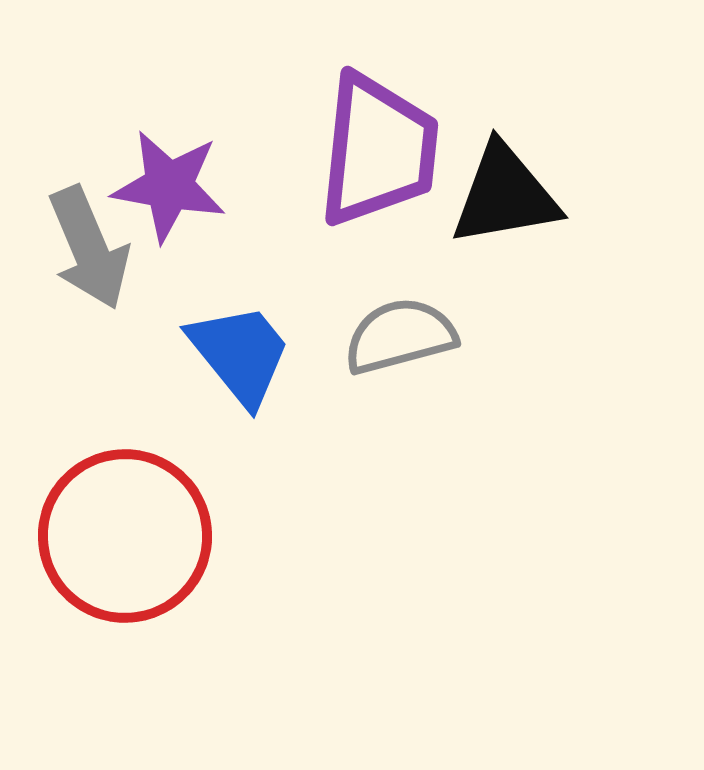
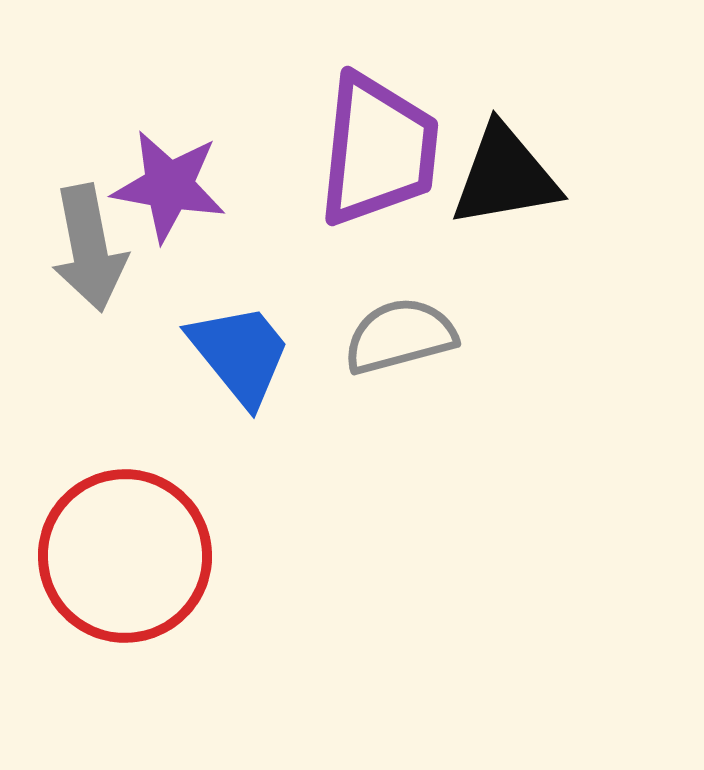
black triangle: moved 19 px up
gray arrow: rotated 12 degrees clockwise
red circle: moved 20 px down
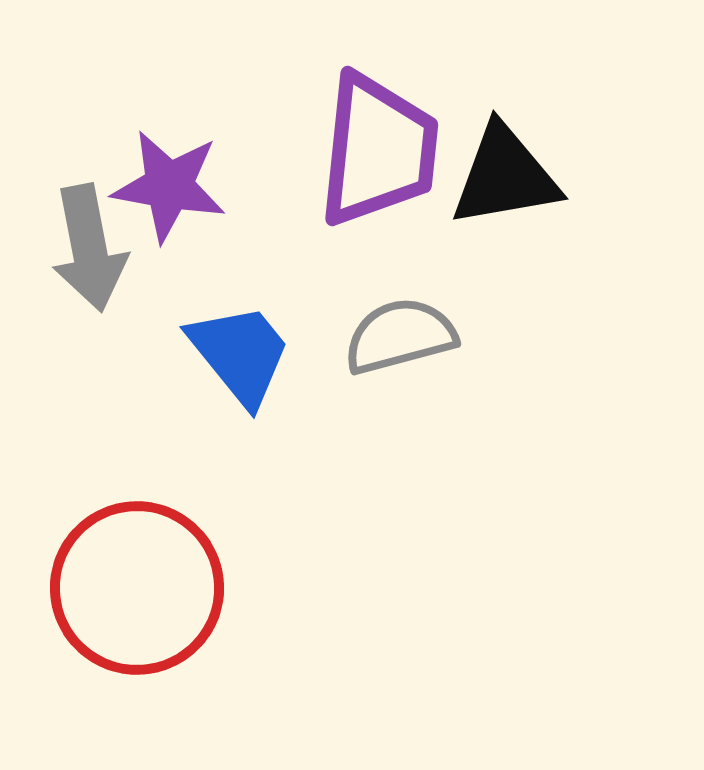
red circle: moved 12 px right, 32 px down
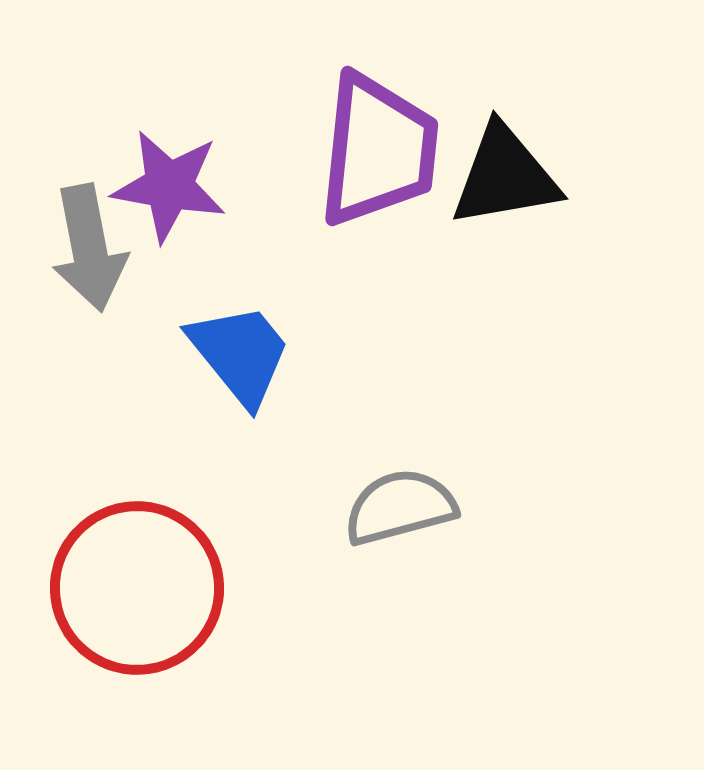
gray semicircle: moved 171 px down
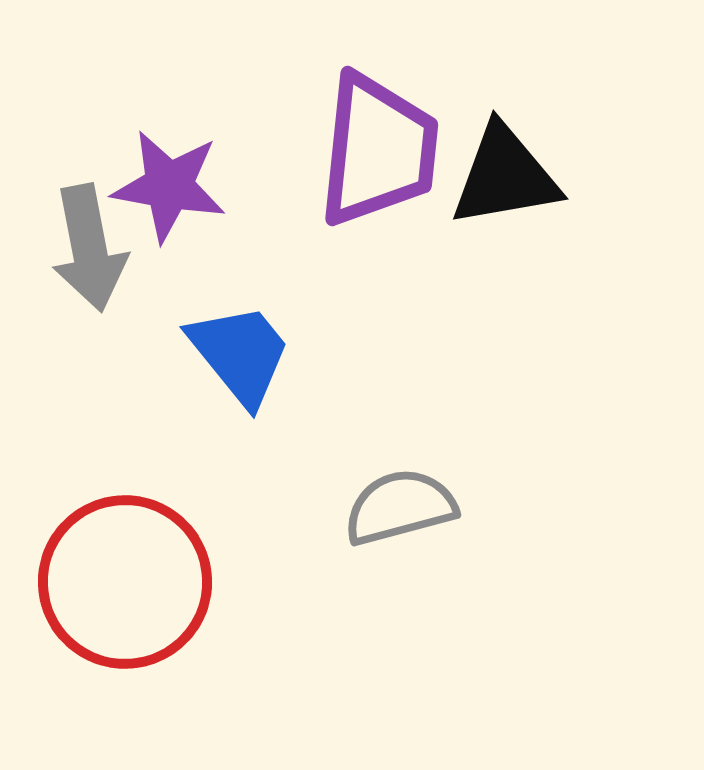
red circle: moved 12 px left, 6 px up
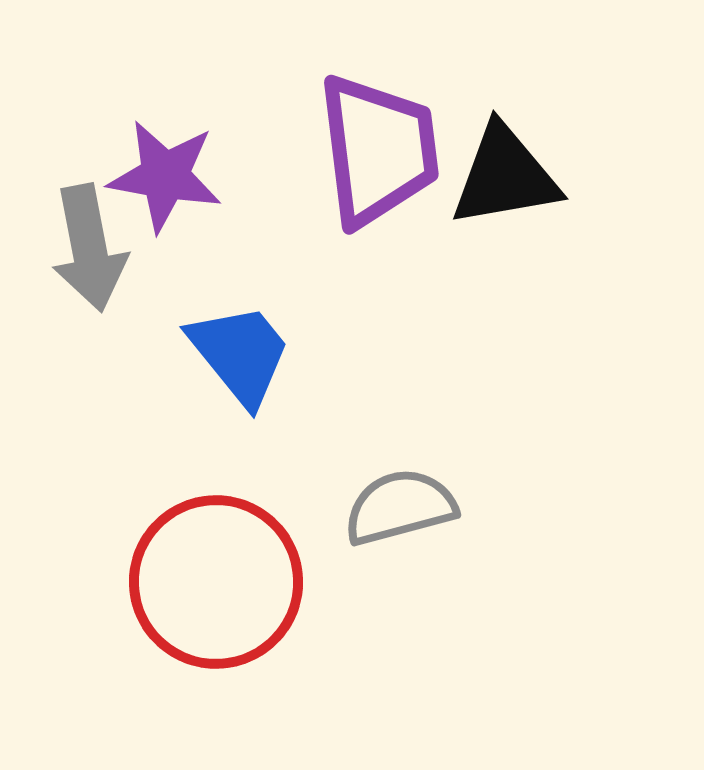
purple trapezoid: rotated 13 degrees counterclockwise
purple star: moved 4 px left, 10 px up
red circle: moved 91 px right
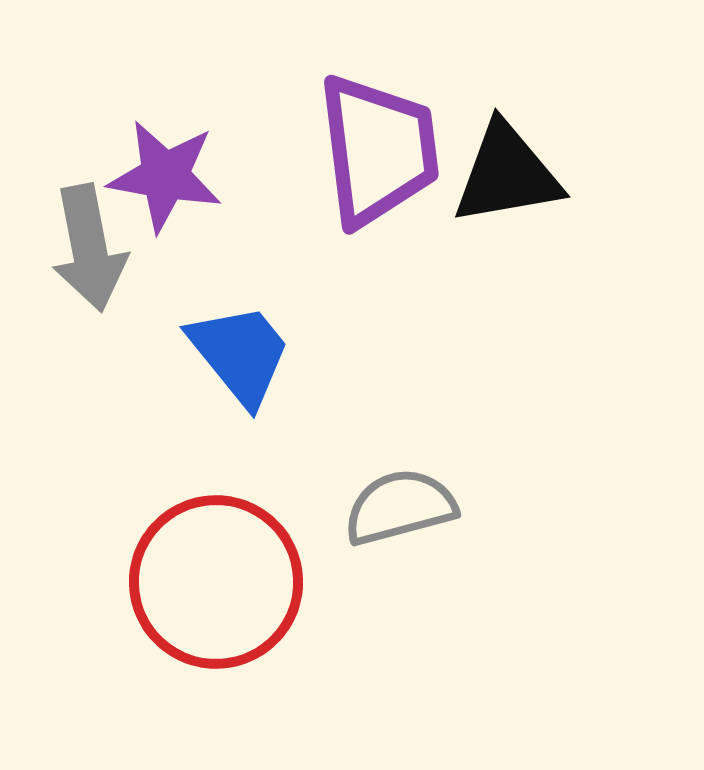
black triangle: moved 2 px right, 2 px up
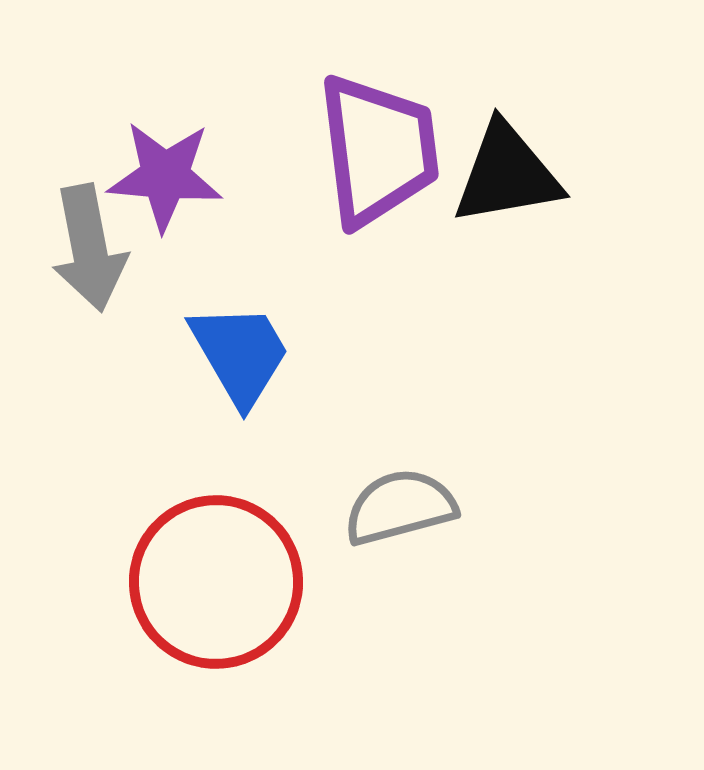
purple star: rotated 5 degrees counterclockwise
blue trapezoid: rotated 9 degrees clockwise
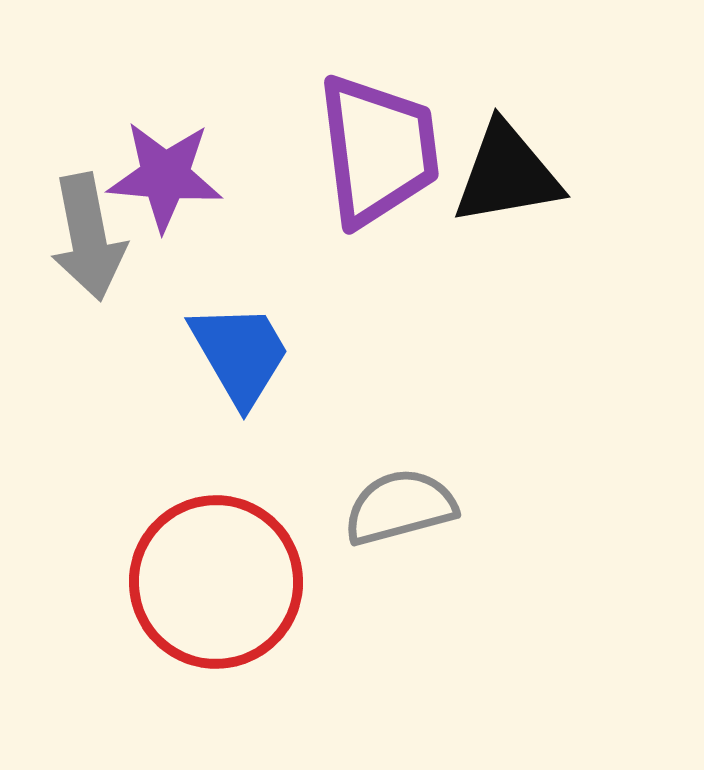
gray arrow: moved 1 px left, 11 px up
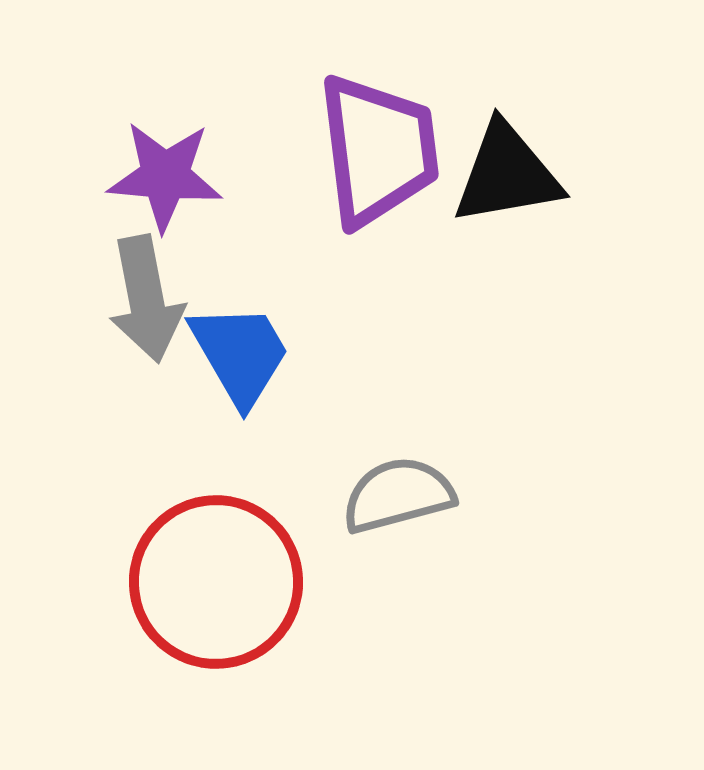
gray arrow: moved 58 px right, 62 px down
gray semicircle: moved 2 px left, 12 px up
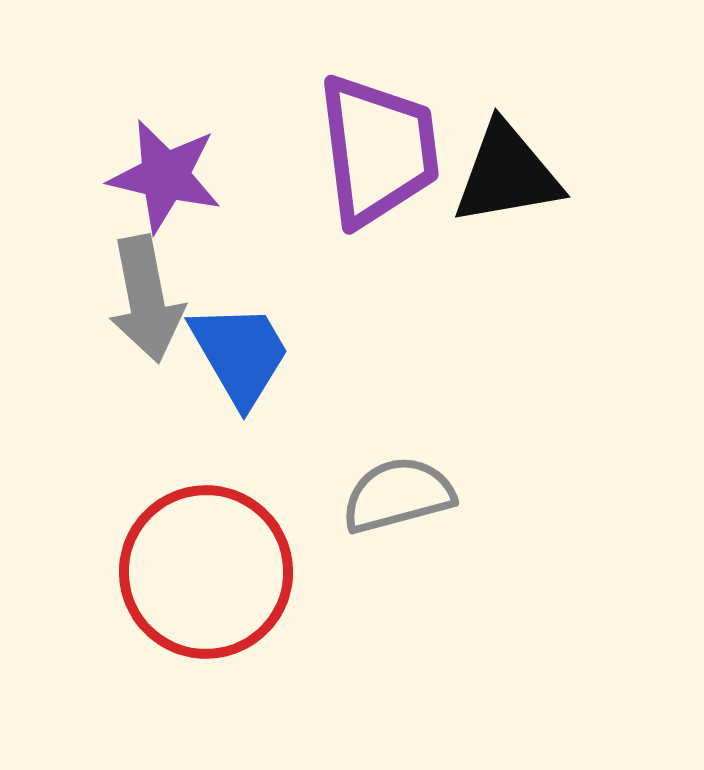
purple star: rotated 8 degrees clockwise
red circle: moved 10 px left, 10 px up
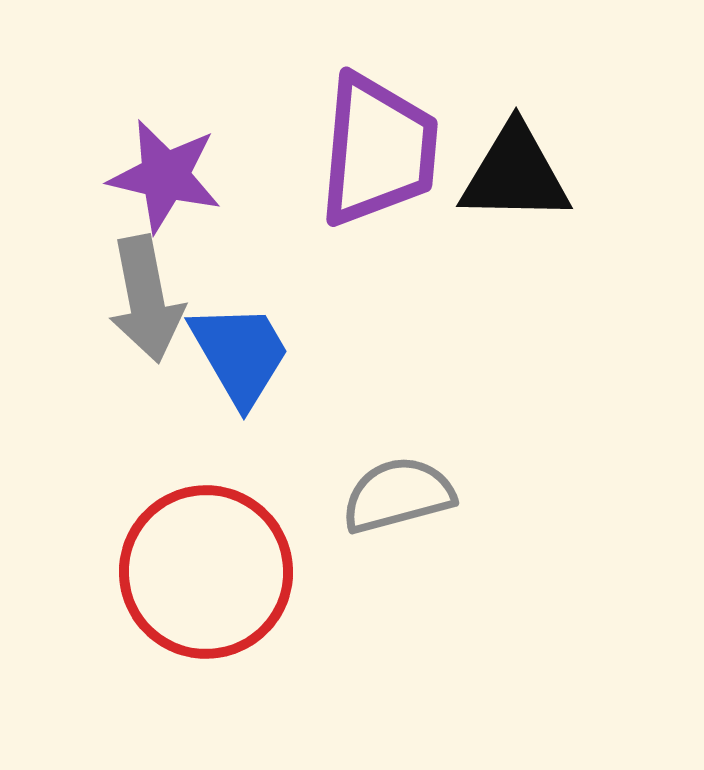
purple trapezoid: rotated 12 degrees clockwise
black triangle: moved 8 px right; rotated 11 degrees clockwise
